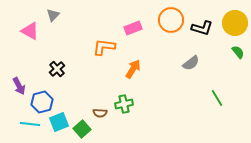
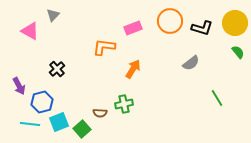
orange circle: moved 1 px left, 1 px down
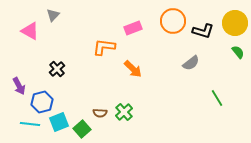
orange circle: moved 3 px right
black L-shape: moved 1 px right, 3 px down
orange arrow: rotated 102 degrees clockwise
green cross: moved 8 px down; rotated 30 degrees counterclockwise
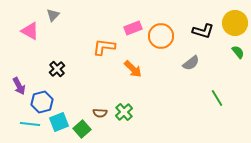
orange circle: moved 12 px left, 15 px down
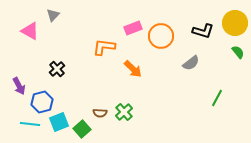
green line: rotated 60 degrees clockwise
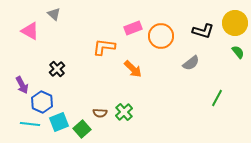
gray triangle: moved 1 px right, 1 px up; rotated 32 degrees counterclockwise
purple arrow: moved 3 px right, 1 px up
blue hexagon: rotated 20 degrees counterclockwise
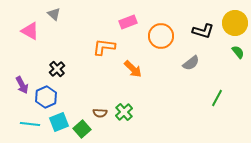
pink rectangle: moved 5 px left, 6 px up
blue hexagon: moved 4 px right, 5 px up; rotated 10 degrees clockwise
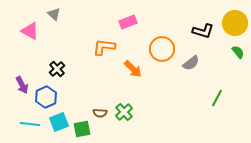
orange circle: moved 1 px right, 13 px down
green square: rotated 30 degrees clockwise
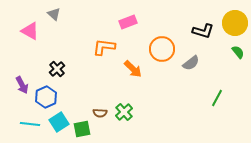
cyan square: rotated 12 degrees counterclockwise
